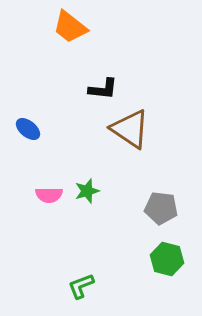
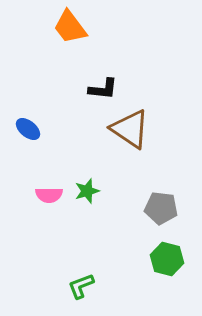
orange trapezoid: rotated 15 degrees clockwise
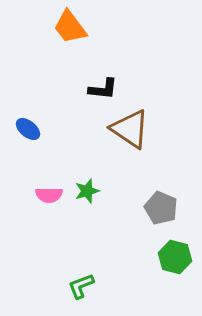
gray pentagon: rotated 16 degrees clockwise
green hexagon: moved 8 px right, 2 px up
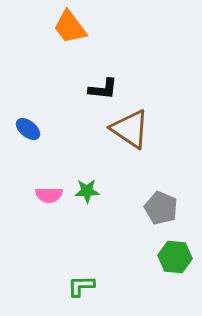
green star: rotated 15 degrees clockwise
green hexagon: rotated 8 degrees counterclockwise
green L-shape: rotated 20 degrees clockwise
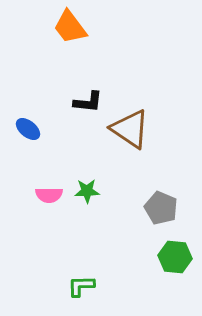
black L-shape: moved 15 px left, 13 px down
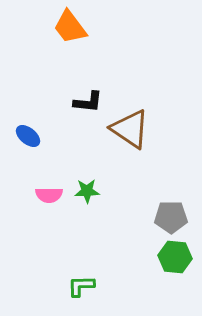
blue ellipse: moved 7 px down
gray pentagon: moved 10 px right, 9 px down; rotated 24 degrees counterclockwise
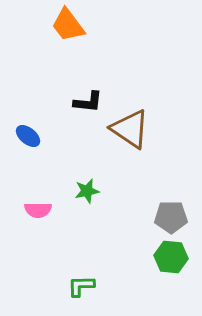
orange trapezoid: moved 2 px left, 2 px up
green star: rotated 10 degrees counterclockwise
pink semicircle: moved 11 px left, 15 px down
green hexagon: moved 4 px left
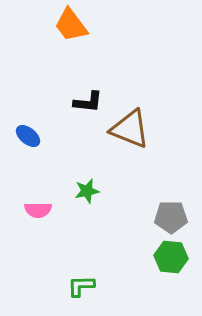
orange trapezoid: moved 3 px right
brown triangle: rotated 12 degrees counterclockwise
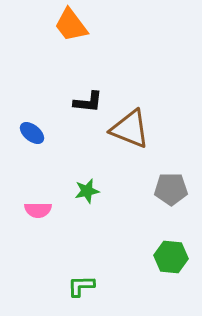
blue ellipse: moved 4 px right, 3 px up
gray pentagon: moved 28 px up
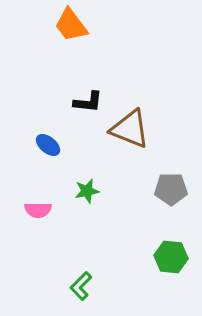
blue ellipse: moved 16 px right, 12 px down
green L-shape: rotated 44 degrees counterclockwise
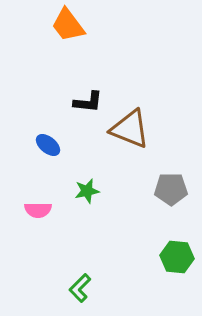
orange trapezoid: moved 3 px left
green hexagon: moved 6 px right
green L-shape: moved 1 px left, 2 px down
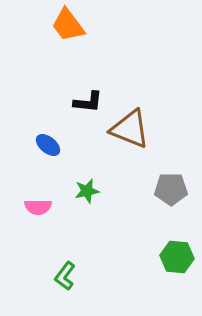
pink semicircle: moved 3 px up
green L-shape: moved 15 px left, 12 px up; rotated 8 degrees counterclockwise
